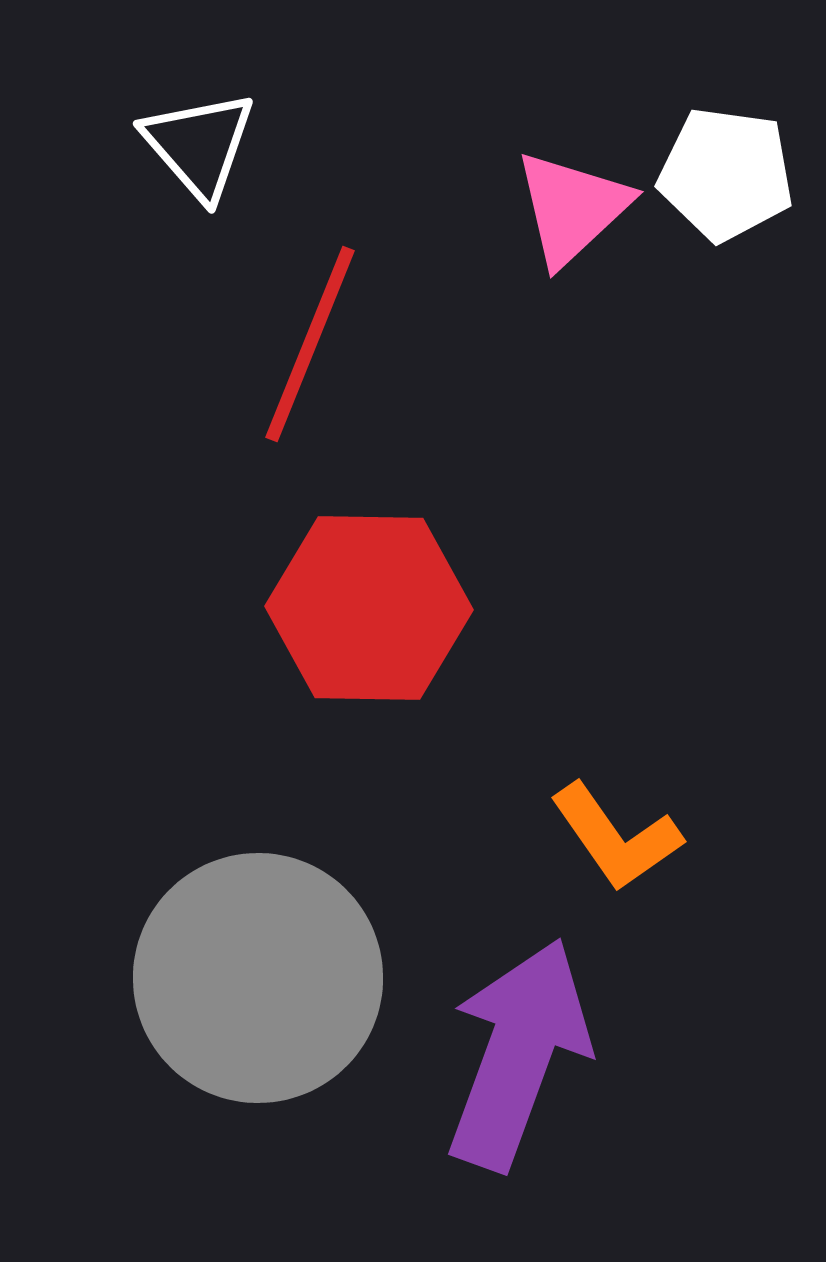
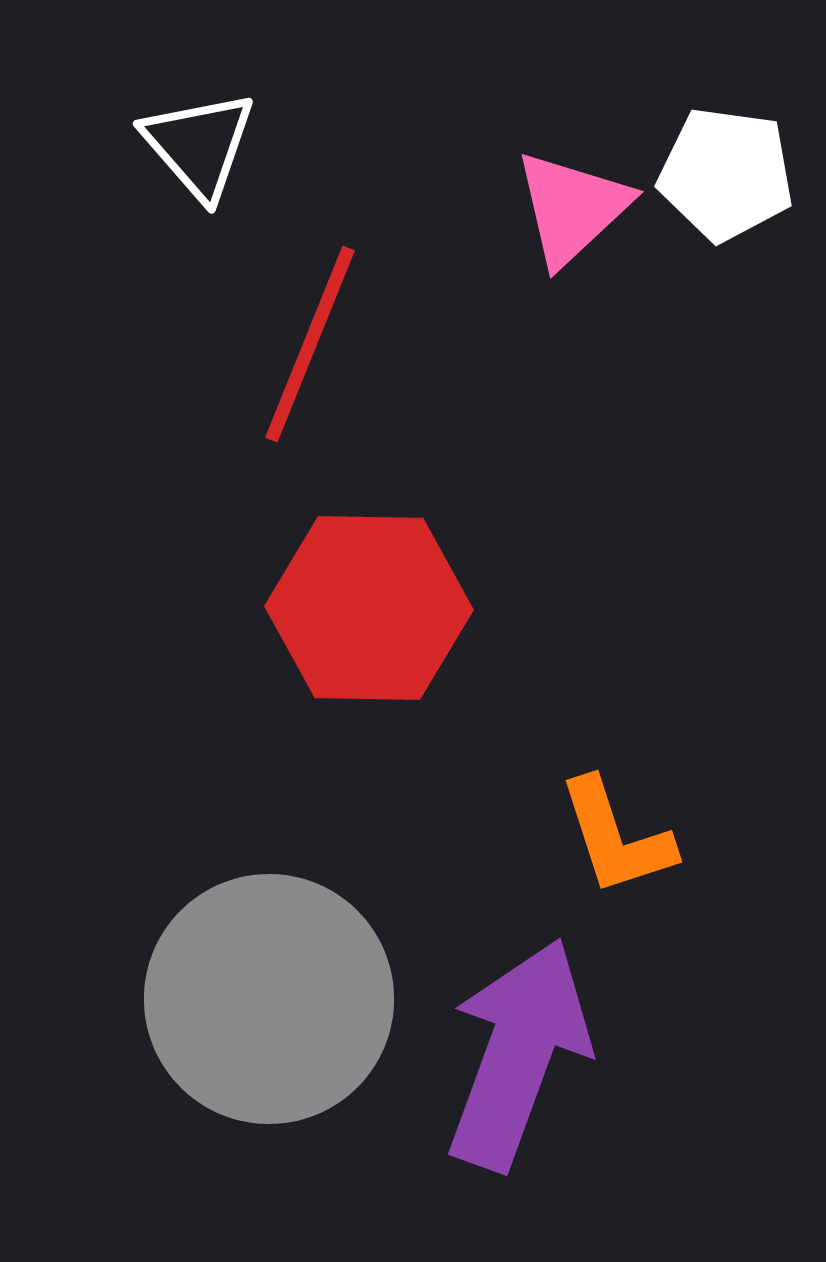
orange L-shape: rotated 17 degrees clockwise
gray circle: moved 11 px right, 21 px down
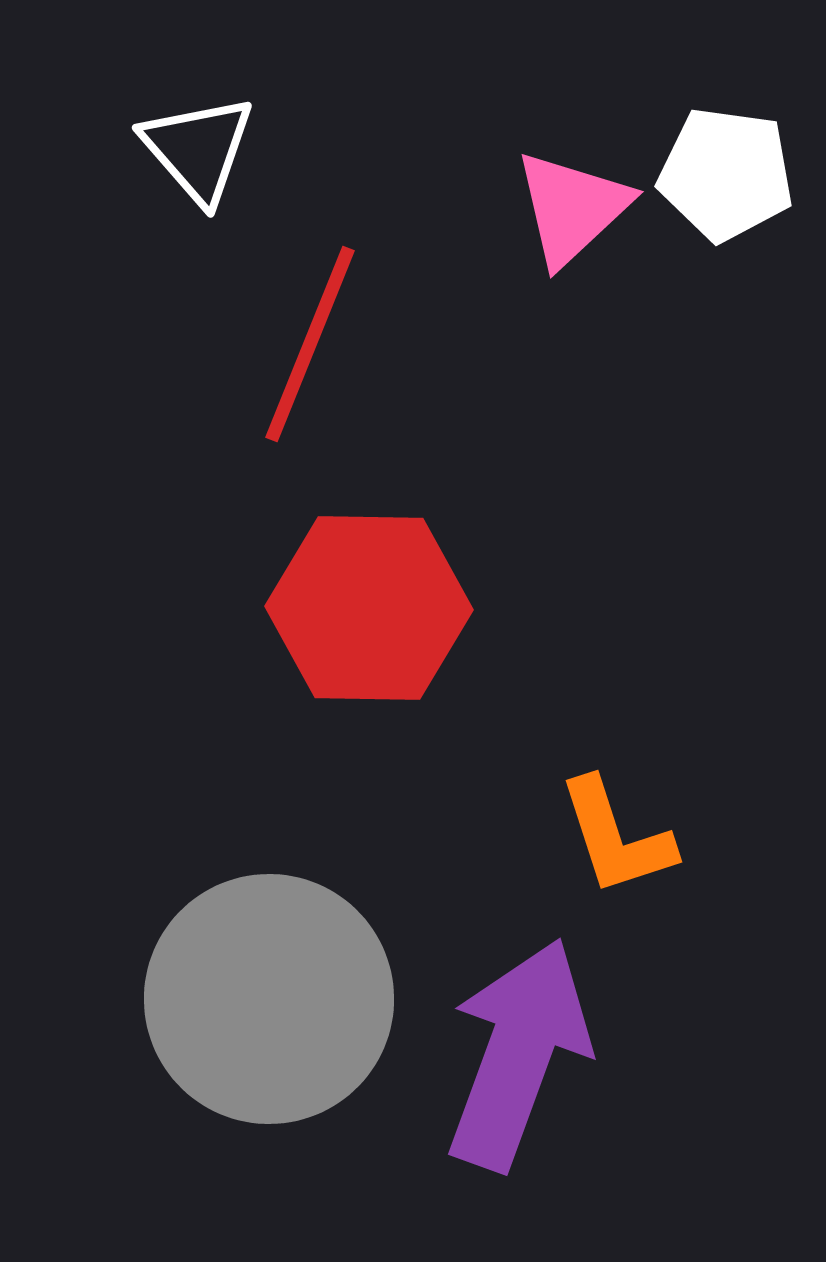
white triangle: moved 1 px left, 4 px down
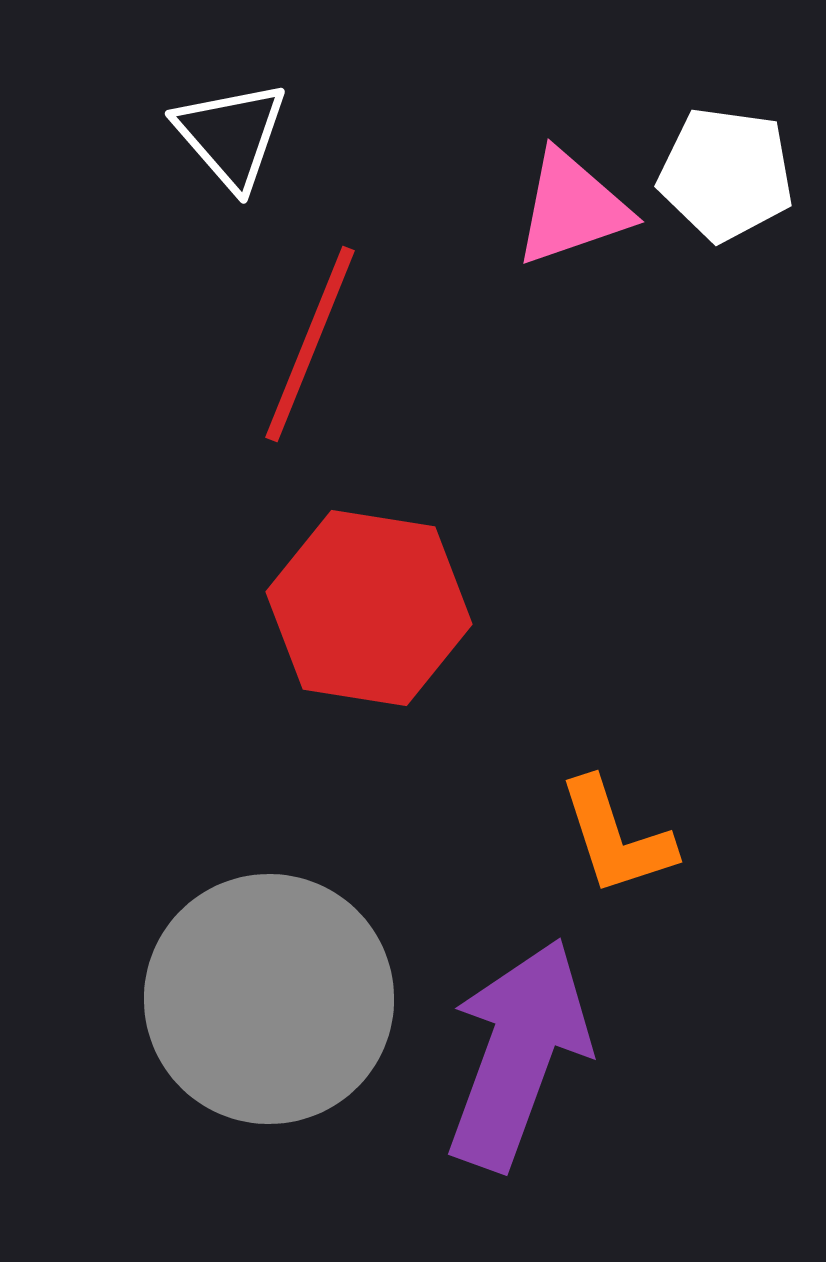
white triangle: moved 33 px right, 14 px up
pink triangle: rotated 24 degrees clockwise
red hexagon: rotated 8 degrees clockwise
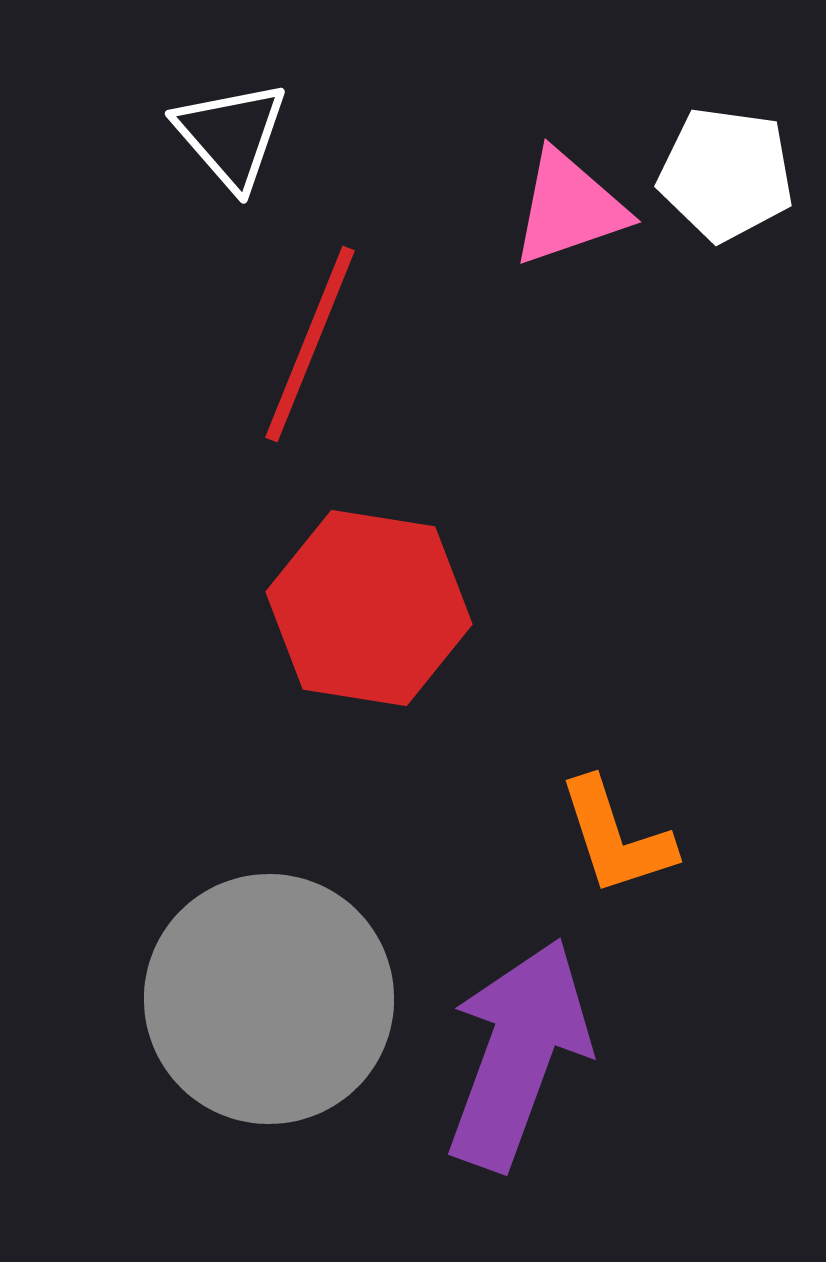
pink triangle: moved 3 px left
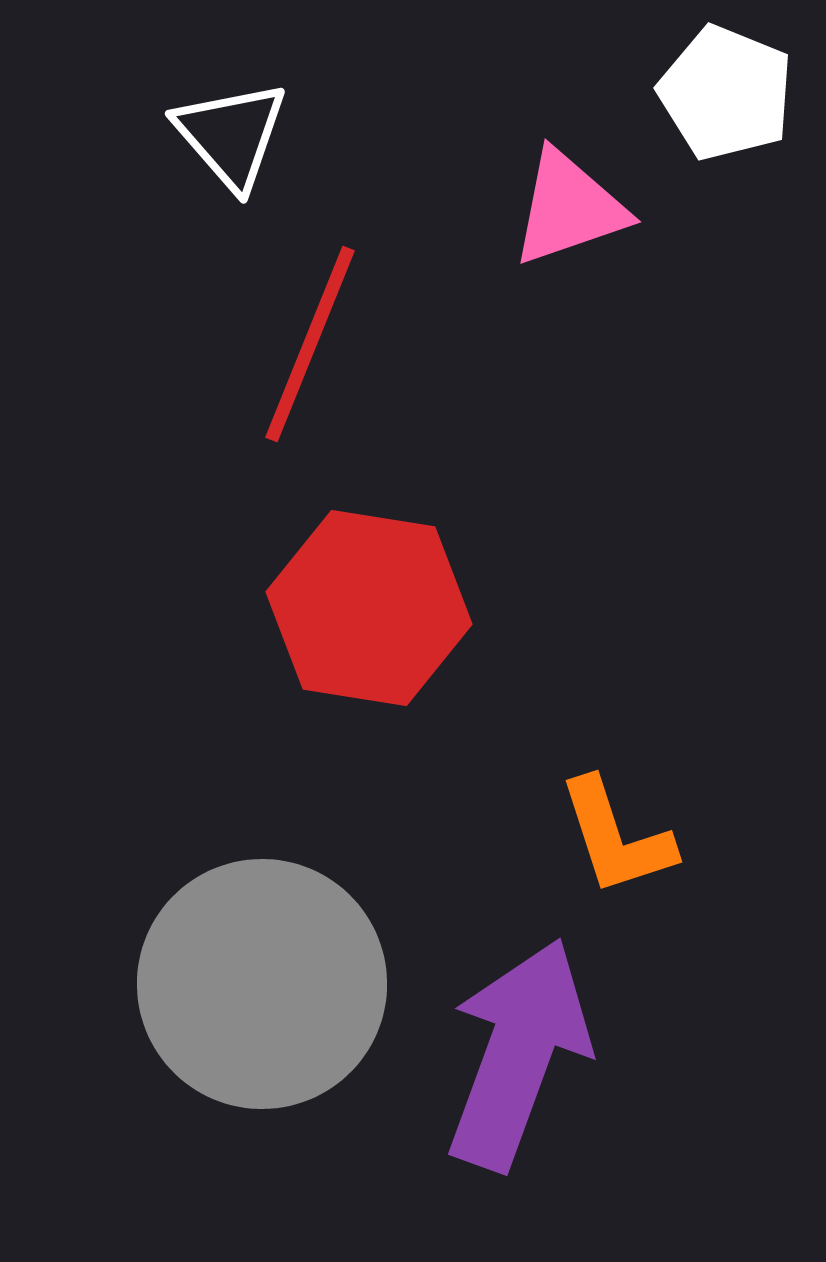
white pentagon: moved 81 px up; rotated 14 degrees clockwise
gray circle: moved 7 px left, 15 px up
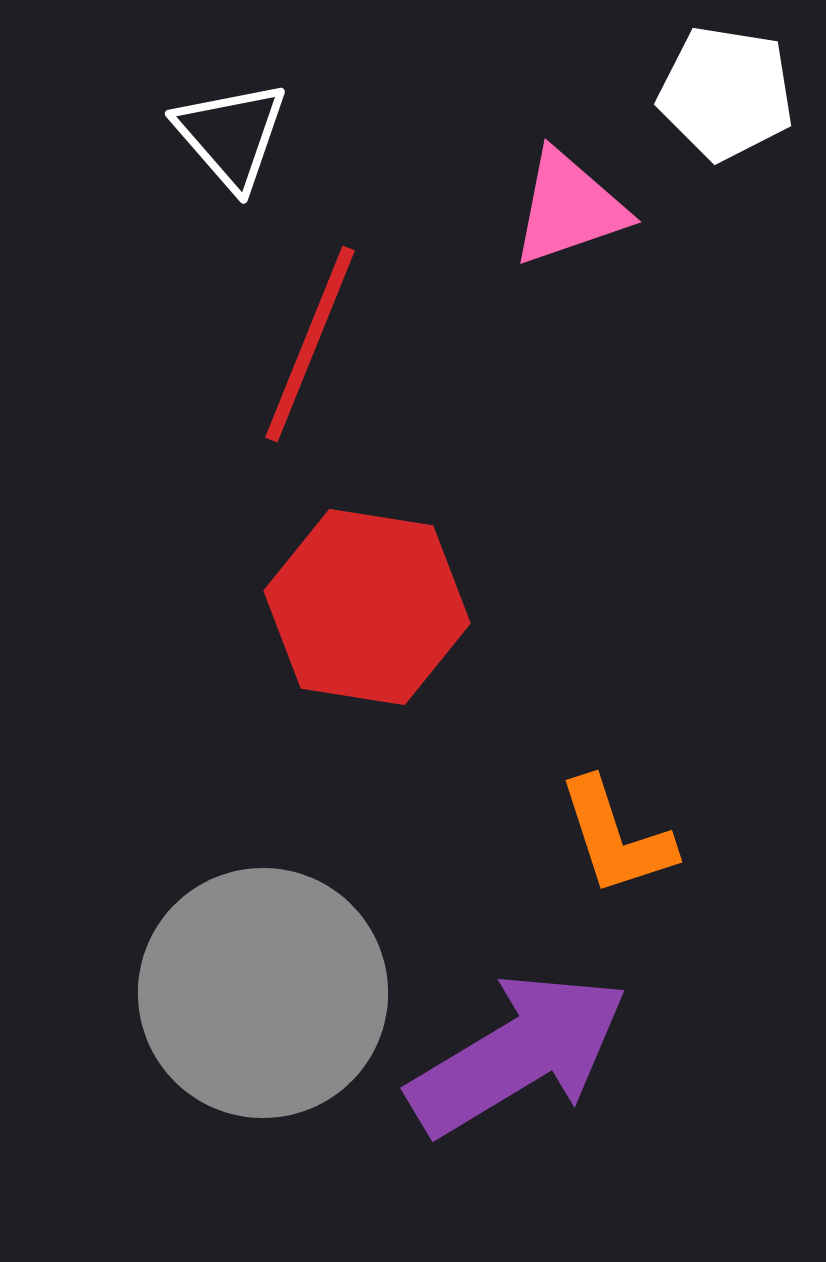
white pentagon: rotated 13 degrees counterclockwise
red hexagon: moved 2 px left, 1 px up
gray circle: moved 1 px right, 9 px down
purple arrow: rotated 39 degrees clockwise
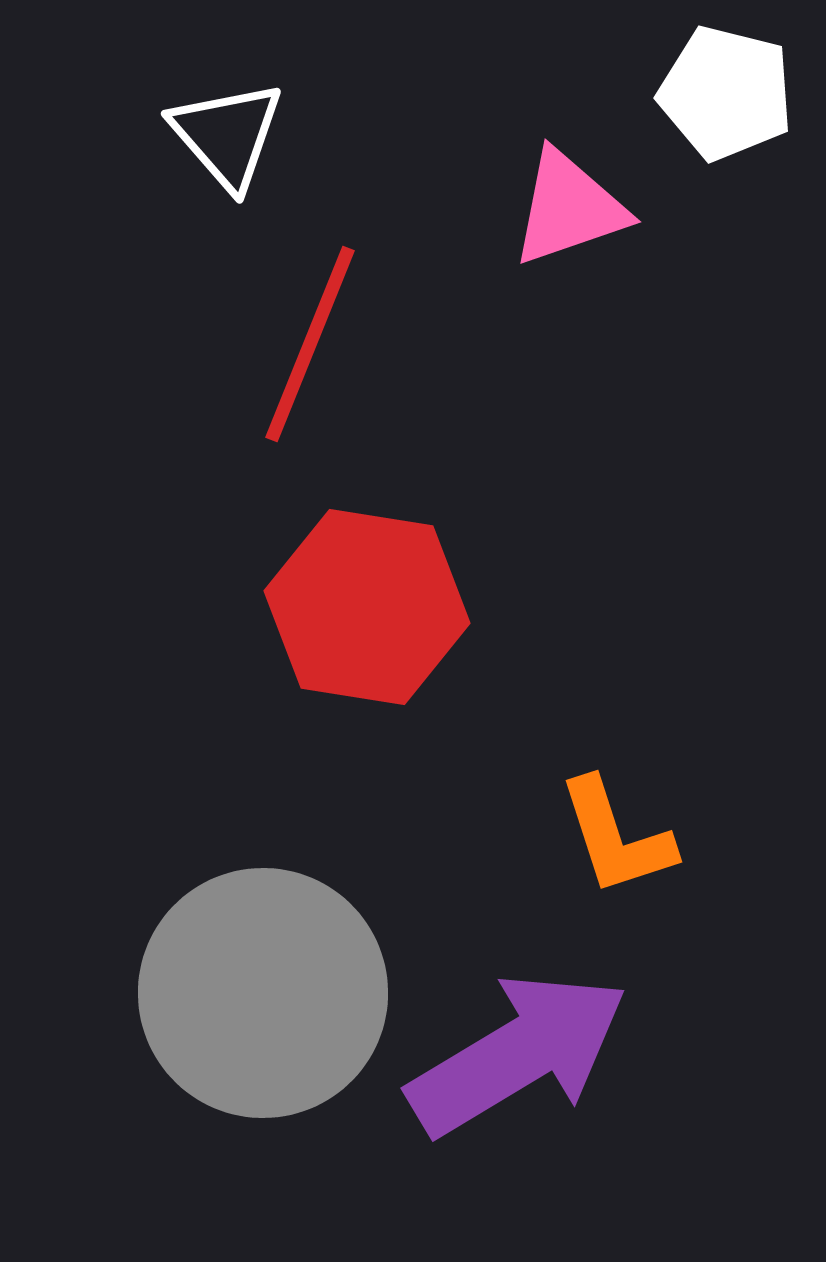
white pentagon: rotated 5 degrees clockwise
white triangle: moved 4 px left
